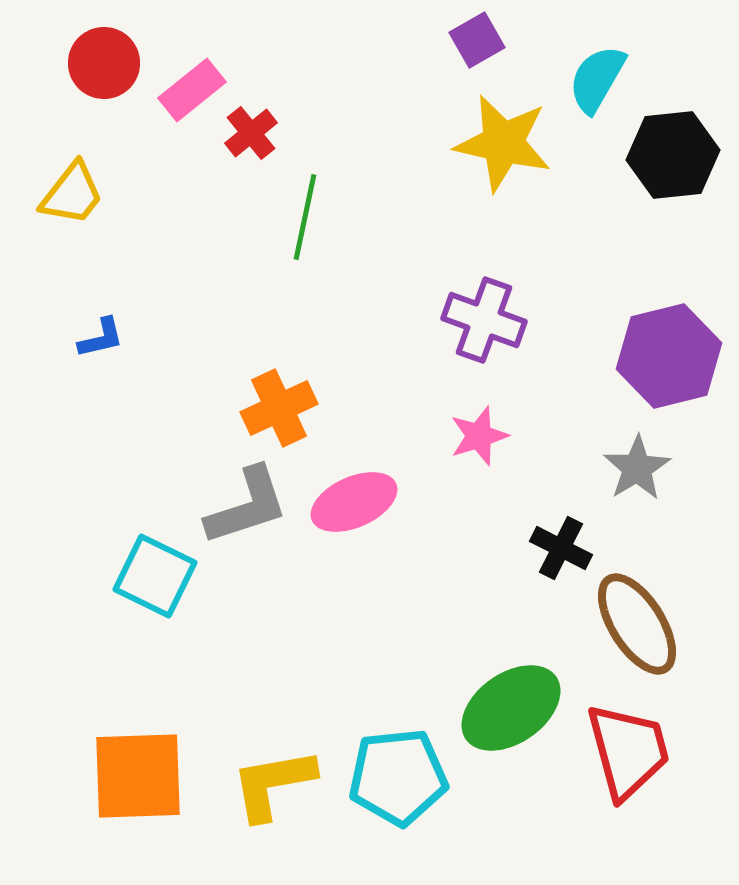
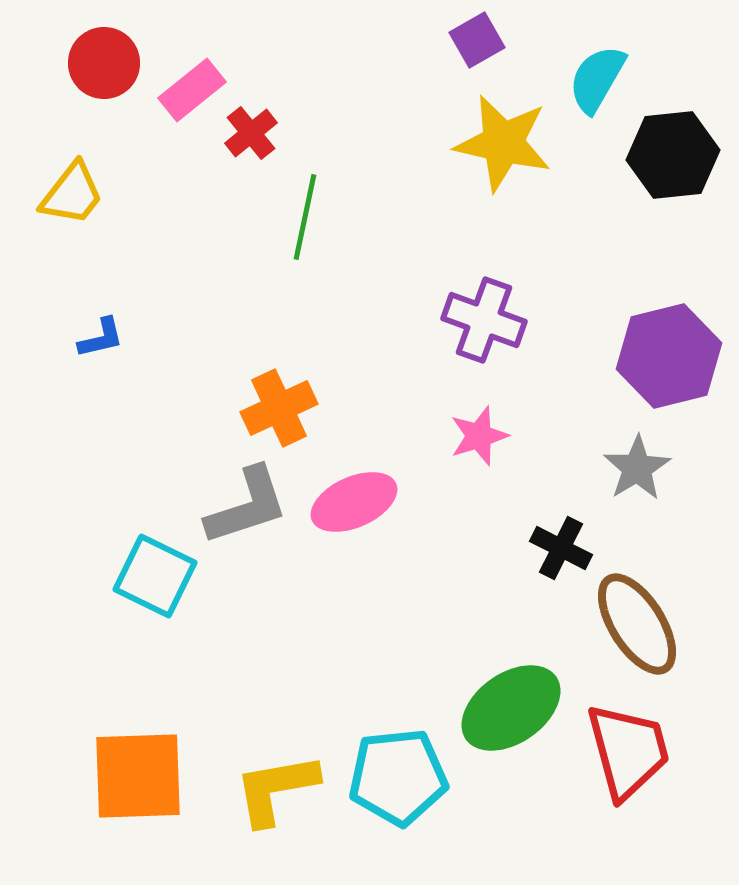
yellow L-shape: moved 3 px right, 5 px down
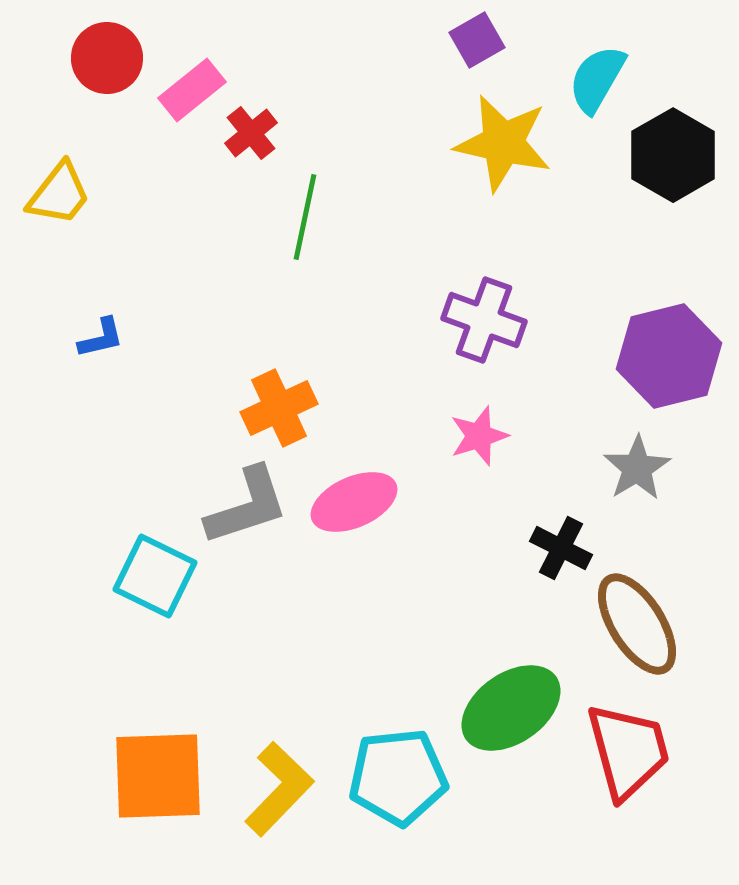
red circle: moved 3 px right, 5 px up
black hexagon: rotated 24 degrees counterclockwise
yellow trapezoid: moved 13 px left
orange square: moved 20 px right
yellow L-shape: moved 3 px right; rotated 144 degrees clockwise
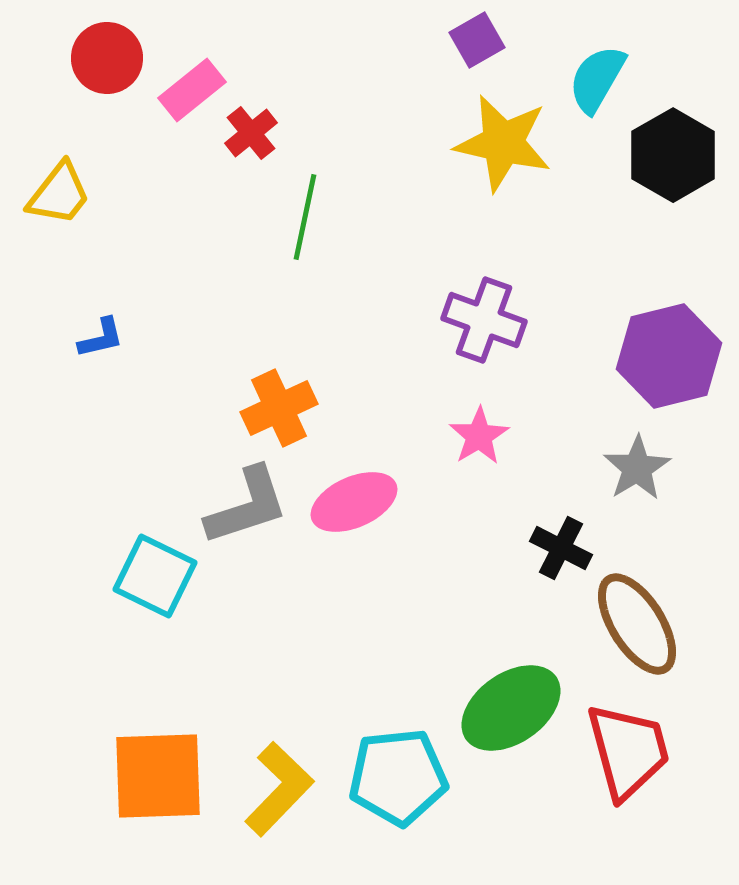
pink star: rotated 14 degrees counterclockwise
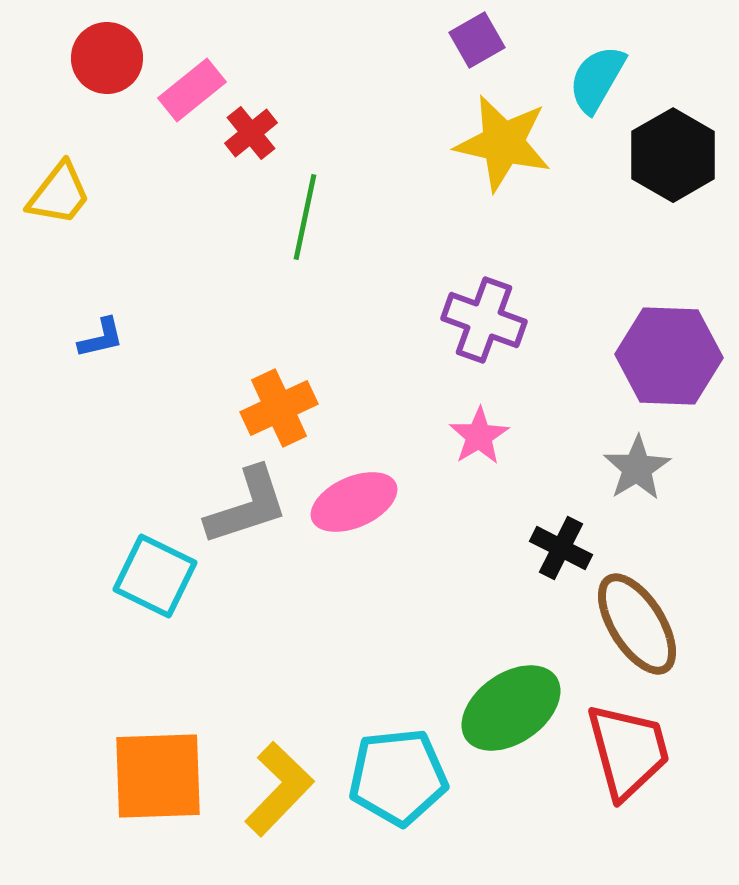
purple hexagon: rotated 16 degrees clockwise
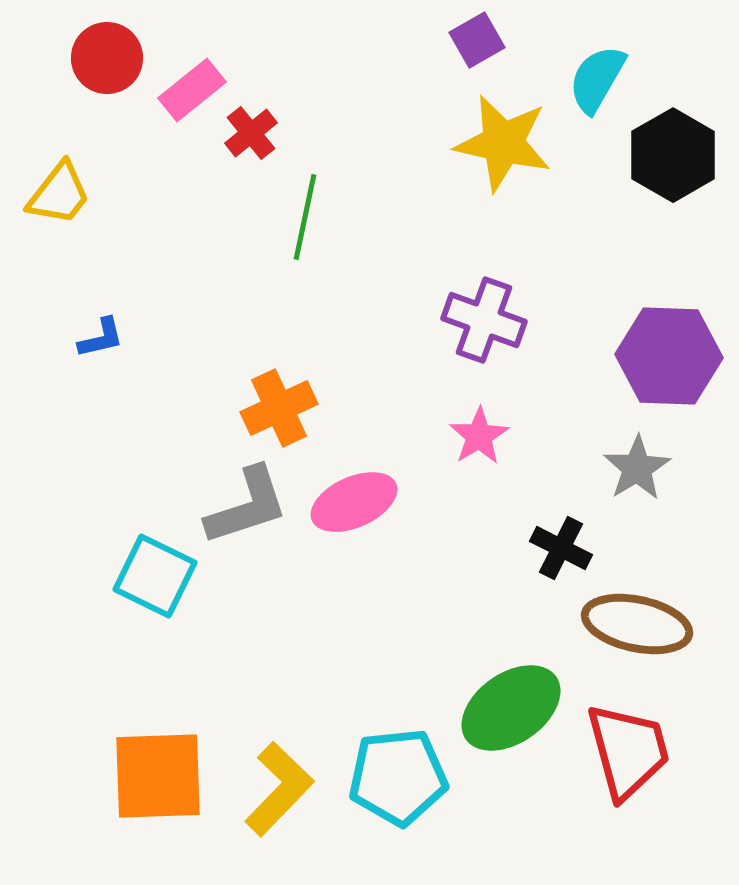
brown ellipse: rotated 46 degrees counterclockwise
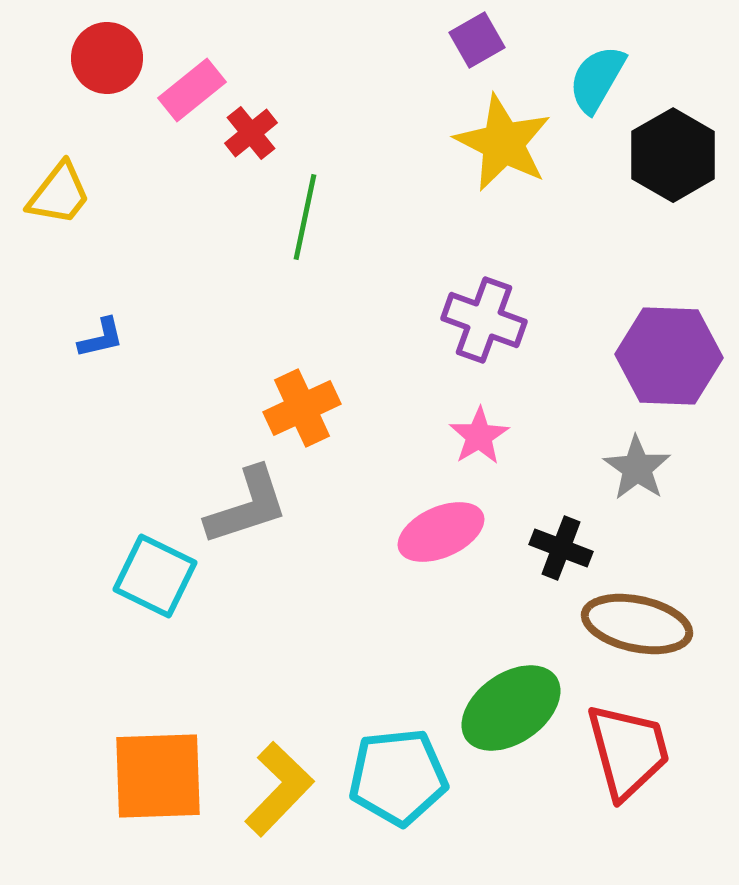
yellow star: rotated 14 degrees clockwise
orange cross: moved 23 px right
gray star: rotated 6 degrees counterclockwise
pink ellipse: moved 87 px right, 30 px down
black cross: rotated 6 degrees counterclockwise
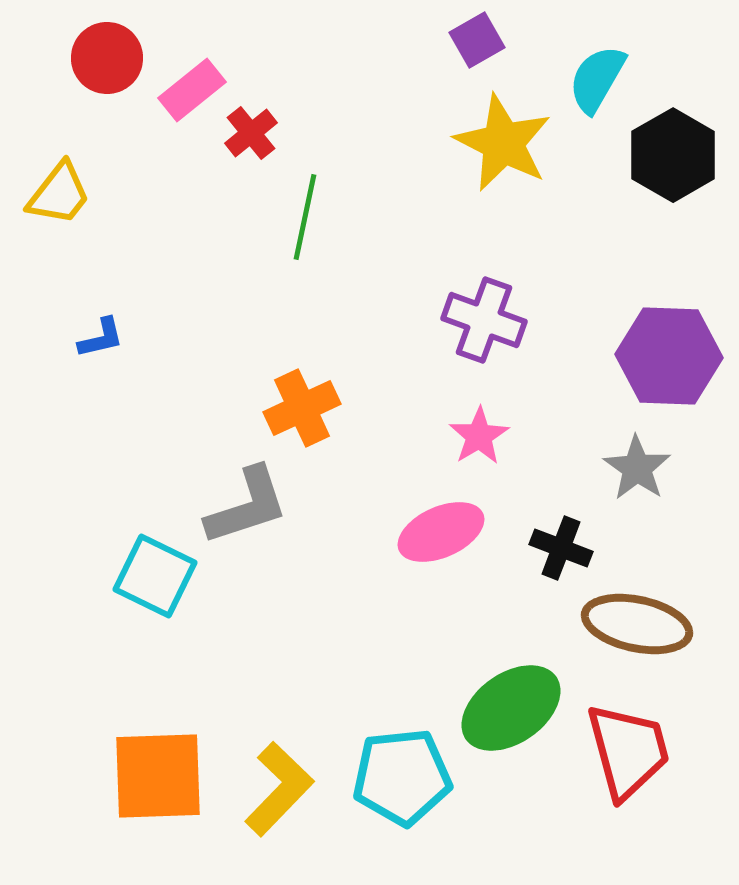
cyan pentagon: moved 4 px right
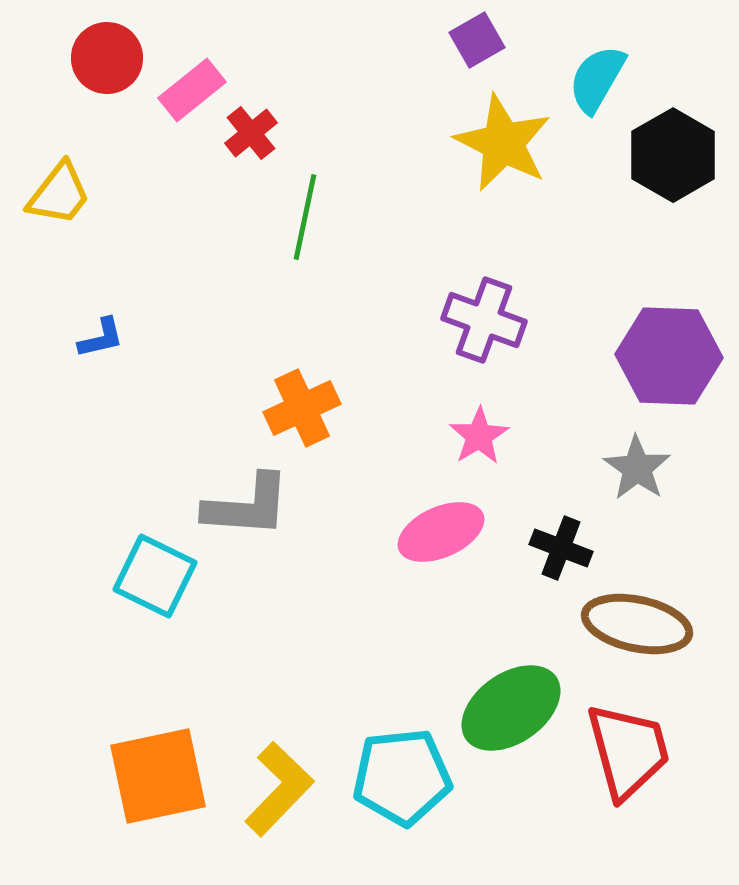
gray L-shape: rotated 22 degrees clockwise
orange square: rotated 10 degrees counterclockwise
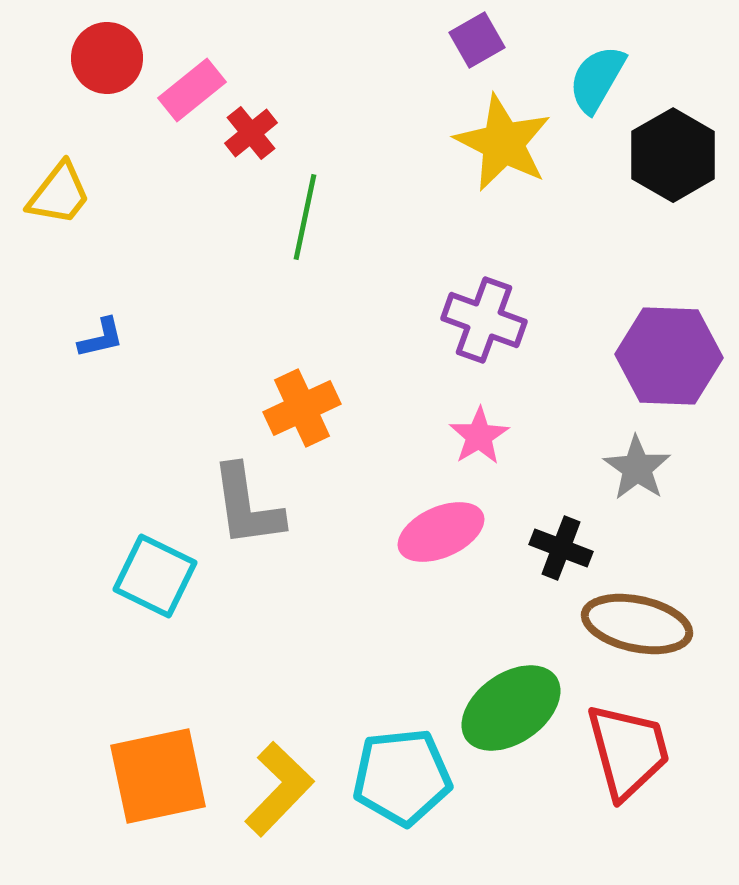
gray L-shape: rotated 78 degrees clockwise
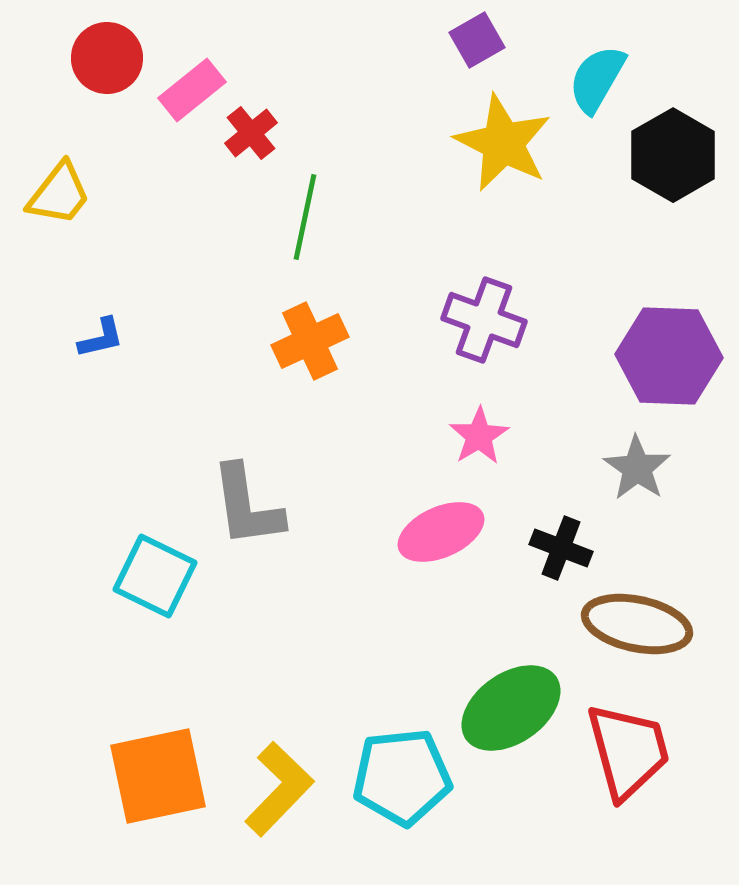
orange cross: moved 8 px right, 67 px up
